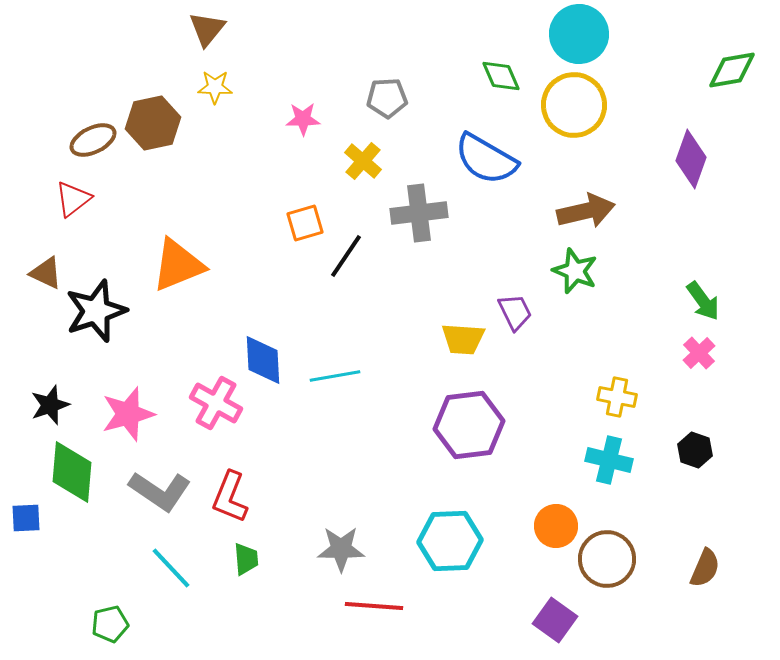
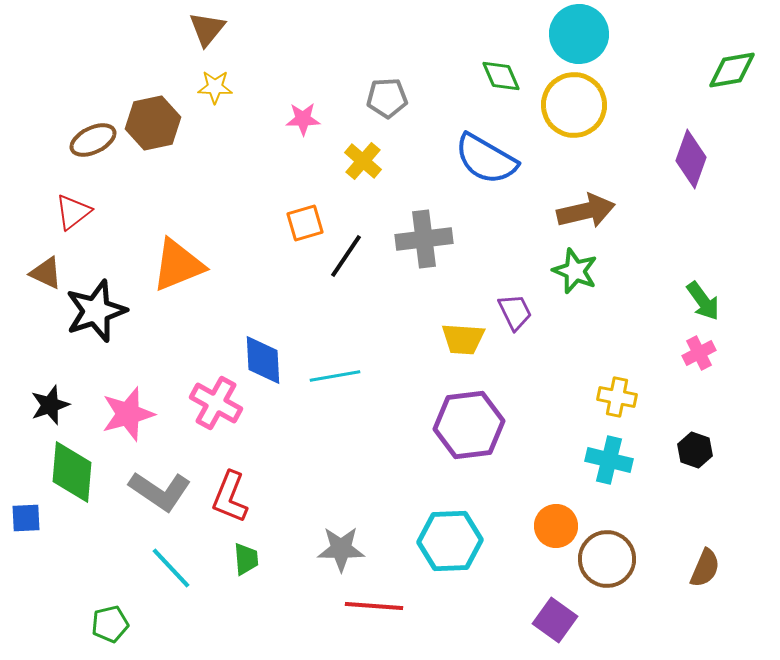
red triangle at (73, 199): moved 13 px down
gray cross at (419, 213): moved 5 px right, 26 px down
pink cross at (699, 353): rotated 16 degrees clockwise
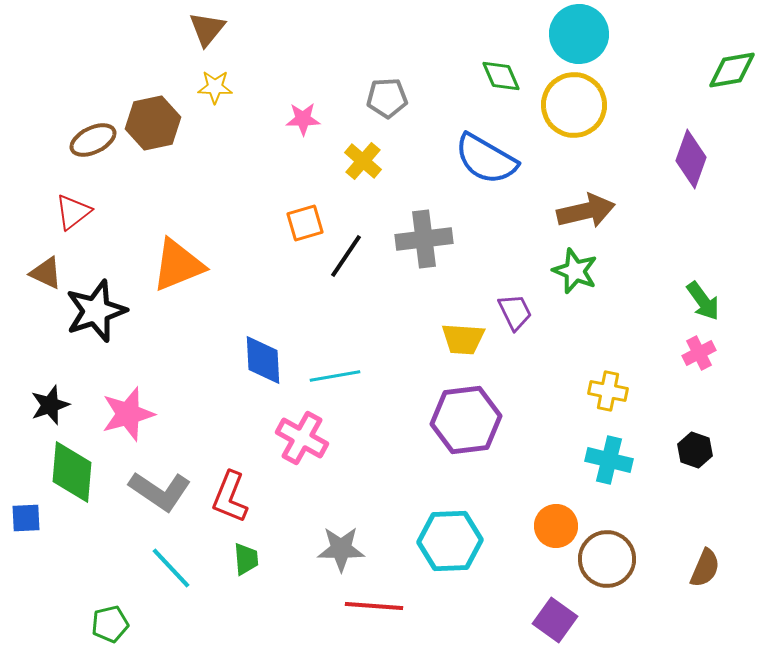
yellow cross at (617, 397): moved 9 px left, 6 px up
pink cross at (216, 403): moved 86 px right, 35 px down
purple hexagon at (469, 425): moved 3 px left, 5 px up
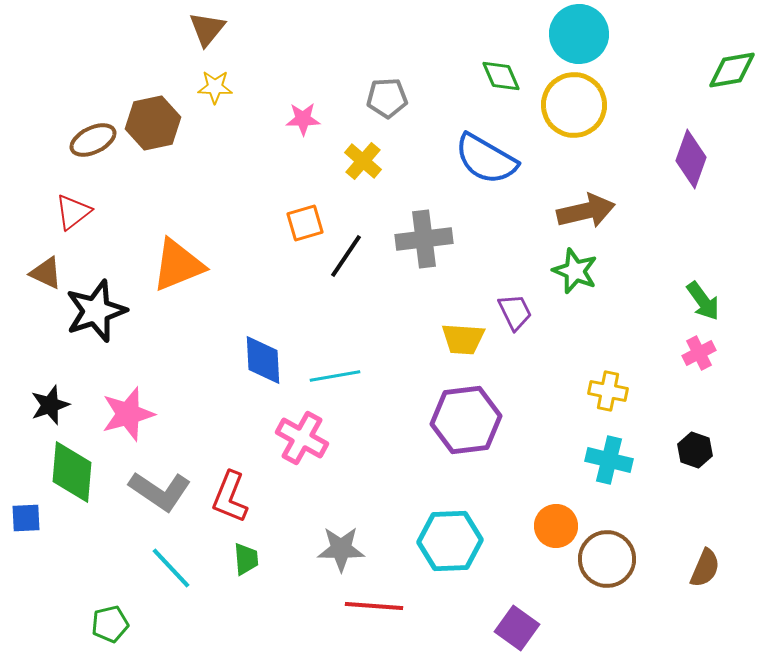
purple square at (555, 620): moved 38 px left, 8 px down
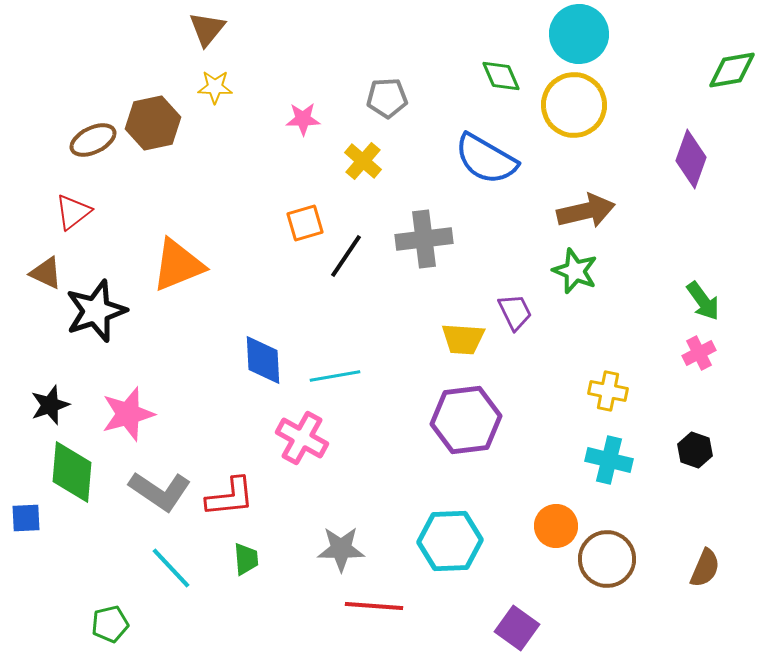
red L-shape at (230, 497): rotated 118 degrees counterclockwise
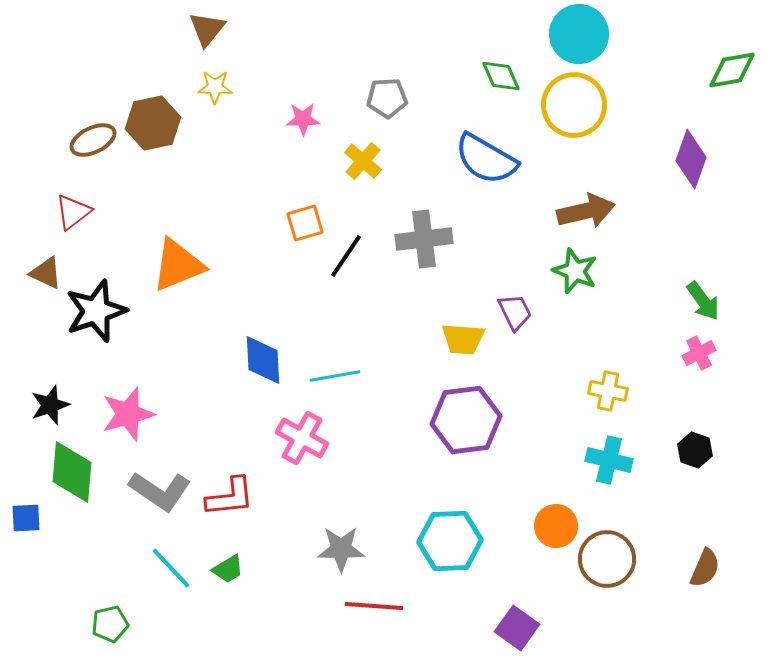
green trapezoid at (246, 559): moved 18 px left, 10 px down; rotated 64 degrees clockwise
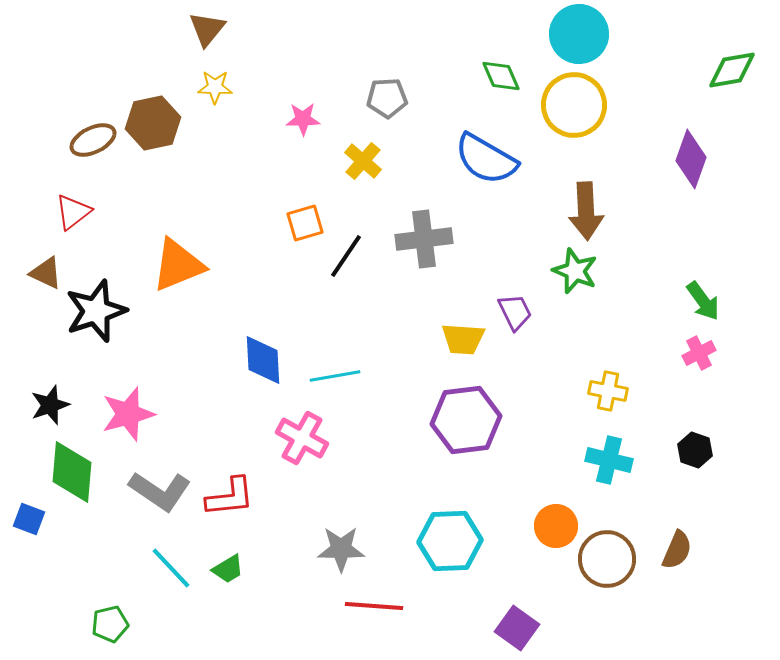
brown arrow at (586, 211): rotated 100 degrees clockwise
blue square at (26, 518): moved 3 px right, 1 px down; rotated 24 degrees clockwise
brown semicircle at (705, 568): moved 28 px left, 18 px up
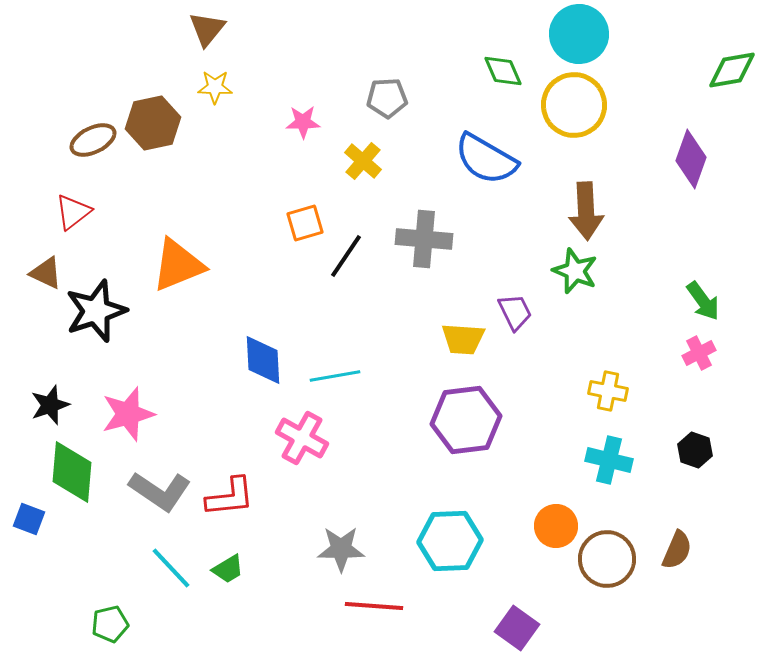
green diamond at (501, 76): moved 2 px right, 5 px up
pink star at (303, 119): moved 3 px down
gray cross at (424, 239): rotated 12 degrees clockwise
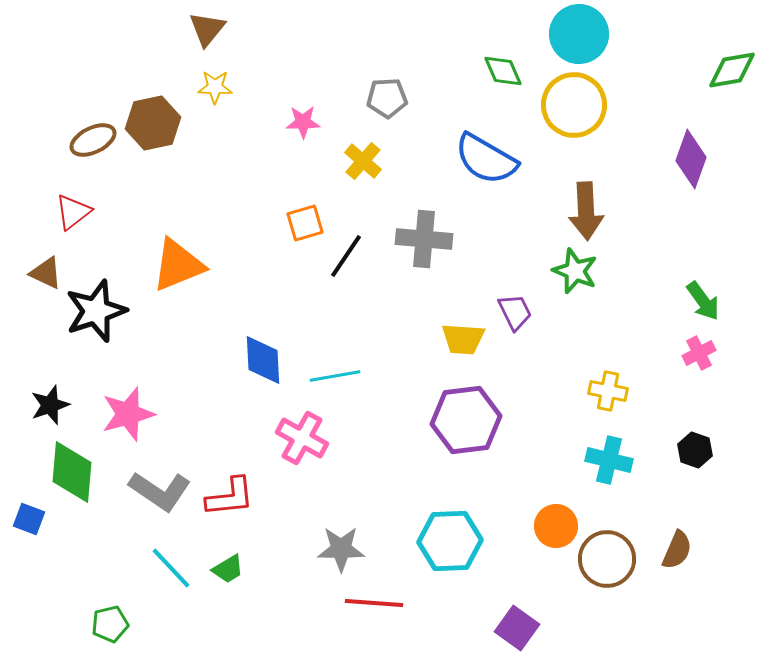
red line at (374, 606): moved 3 px up
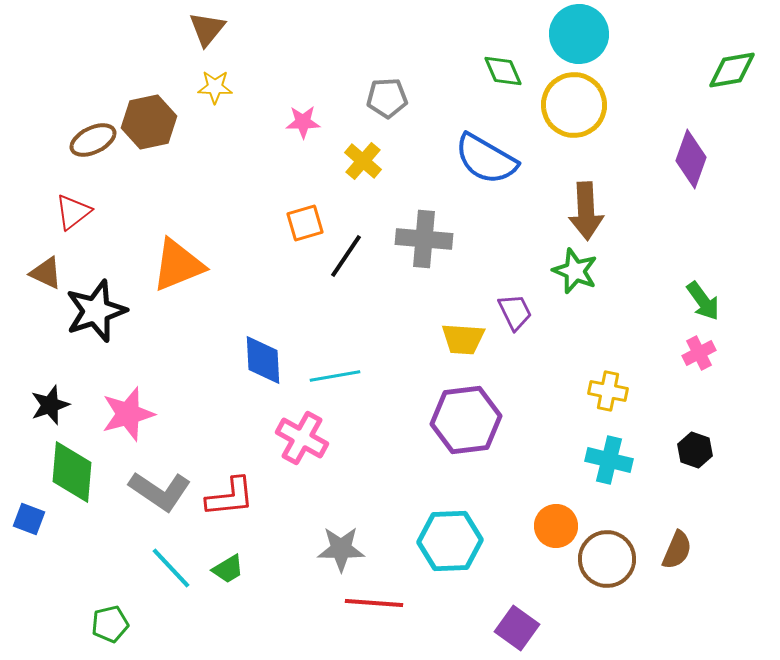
brown hexagon at (153, 123): moved 4 px left, 1 px up
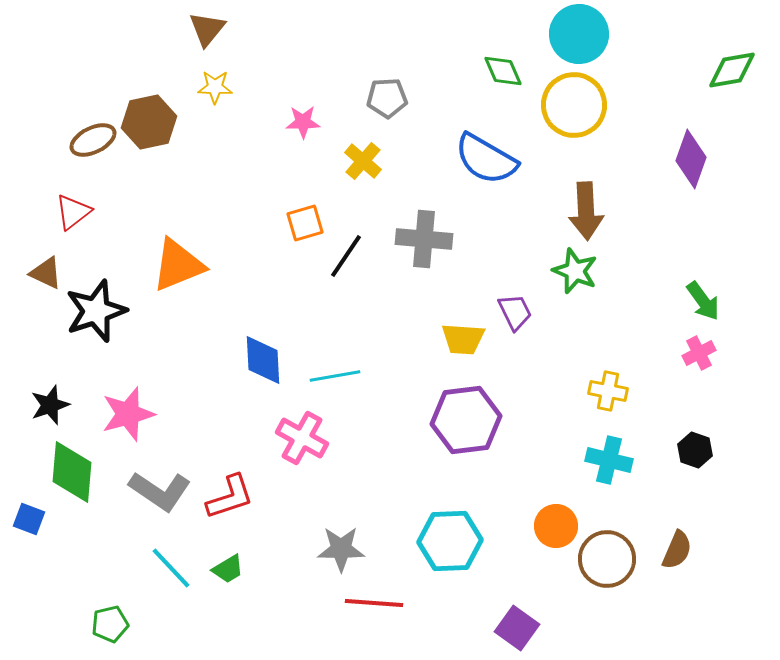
red L-shape at (230, 497): rotated 12 degrees counterclockwise
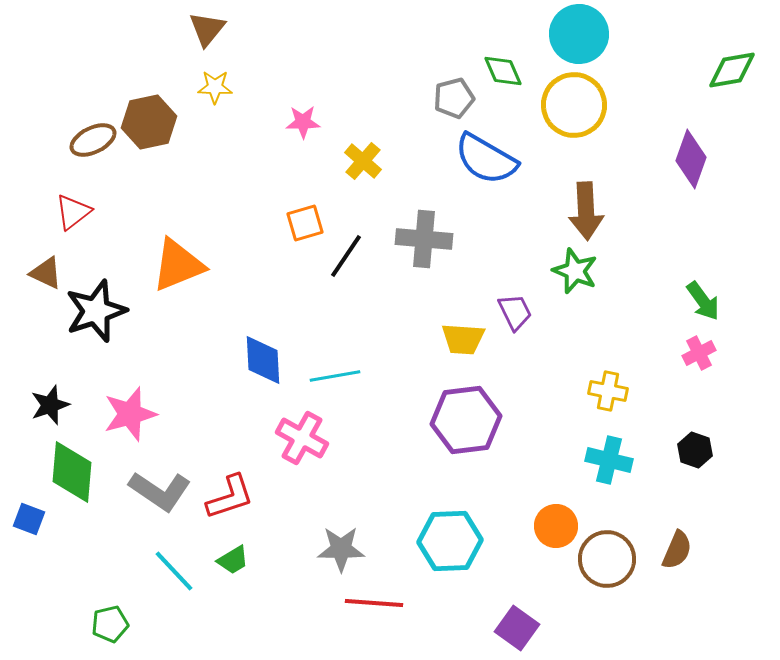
gray pentagon at (387, 98): moved 67 px right; rotated 12 degrees counterclockwise
pink star at (128, 414): moved 2 px right
cyan line at (171, 568): moved 3 px right, 3 px down
green trapezoid at (228, 569): moved 5 px right, 9 px up
